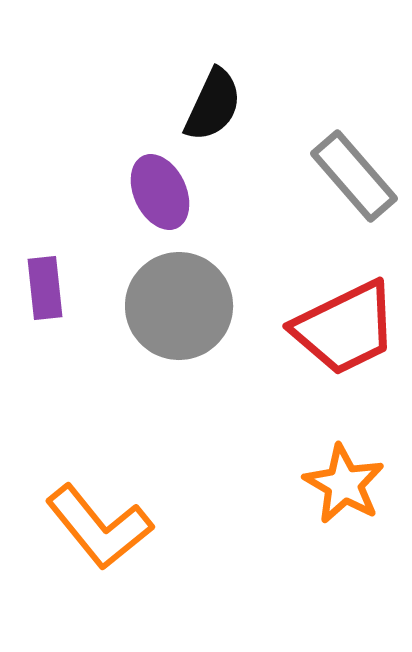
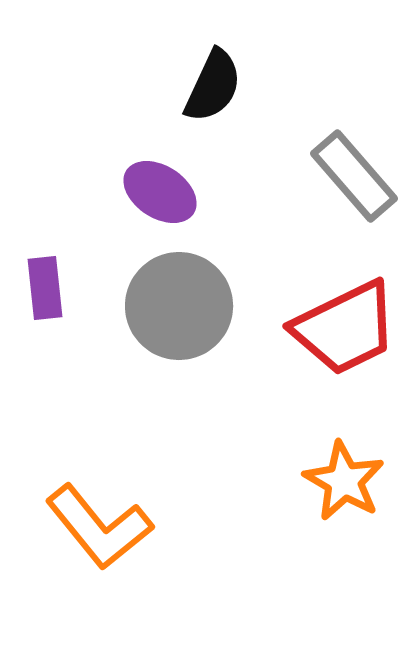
black semicircle: moved 19 px up
purple ellipse: rotated 32 degrees counterclockwise
orange star: moved 3 px up
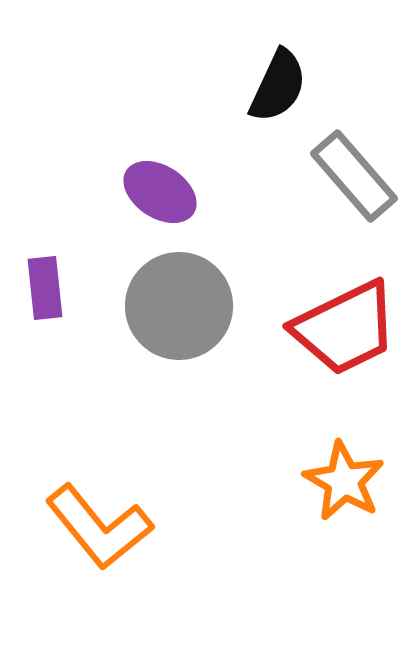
black semicircle: moved 65 px right
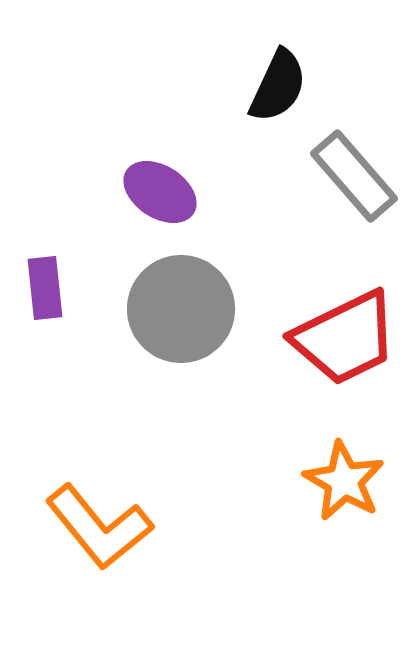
gray circle: moved 2 px right, 3 px down
red trapezoid: moved 10 px down
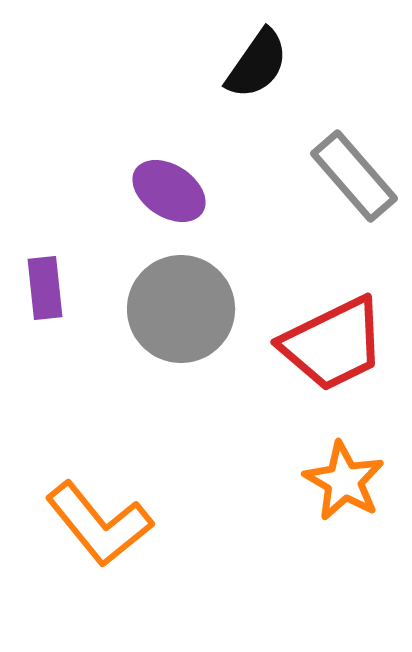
black semicircle: moved 21 px left, 22 px up; rotated 10 degrees clockwise
purple ellipse: moved 9 px right, 1 px up
red trapezoid: moved 12 px left, 6 px down
orange L-shape: moved 3 px up
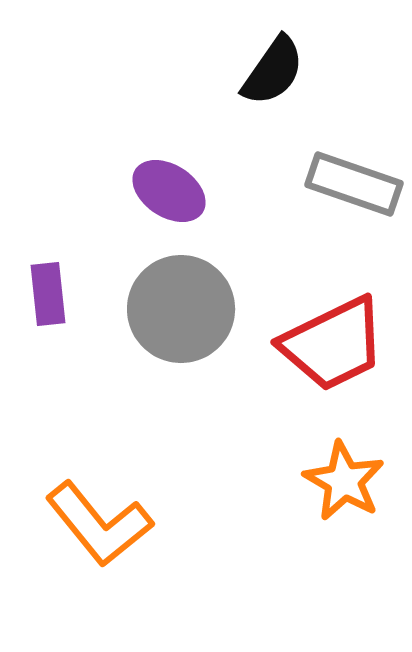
black semicircle: moved 16 px right, 7 px down
gray rectangle: moved 8 px down; rotated 30 degrees counterclockwise
purple rectangle: moved 3 px right, 6 px down
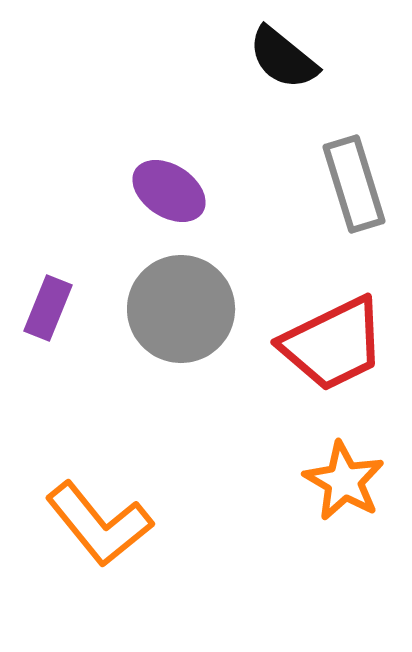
black semicircle: moved 10 px right, 13 px up; rotated 94 degrees clockwise
gray rectangle: rotated 54 degrees clockwise
purple rectangle: moved 14 px down; rotated 28 degrees clockwise
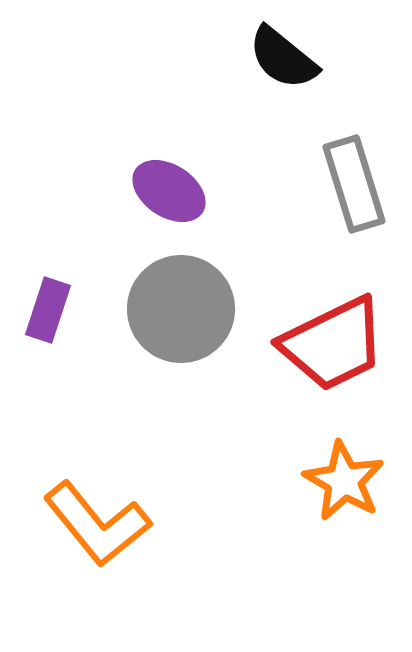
purple rectangle: moved 2 px down; rotated 4 degrees counterclockwise
orange L-shape: moved 2 px left
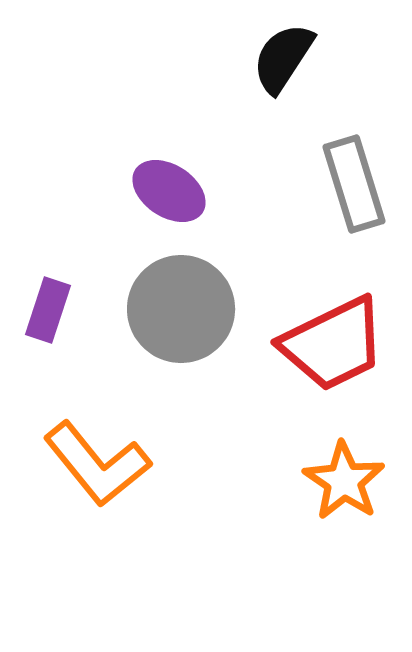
black semicircle: rotated 84 degrees clockwise
orange star: rotated 4 degrees clockwise
orange L-shape: moved 60 px up
